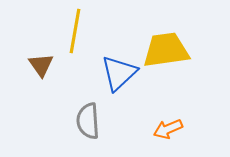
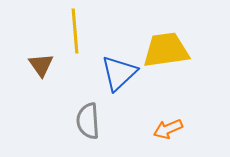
yellow line: rotated 15 degrees counterclockwise
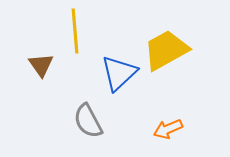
yellow trapezoid: rotated 21 degrees counterclockwise
gray semicircle: rotated 24 degrees counterclockwise
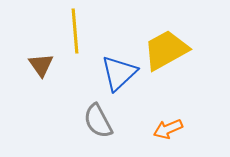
gray semicircle: moved 10 px right
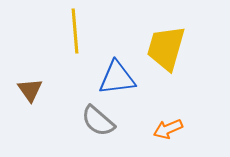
yellow trapezoid: moved 2 px up; rotated 45 degrees counterclockwise
brown triangle: moved 11 px left, 25 px down
blue triangle: moved 2 px left, 5 px down; rotated 36 degrees clockwise
gray semicircle: rotated 21 degrees counterclockwise
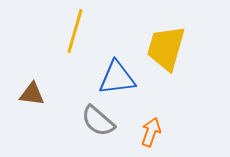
yellow line: rotated 21 degrees clockwise
brown triangle: moved 2 px right, 4 px down; rotated 48 degrees counterclockwise
orange arrow: moved 17 px left, 3 px down; rotated 132 degrees clockwise
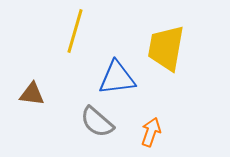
yellow trapezoid: rotated 6 degrees counterclockwise
gray semicircle: moved 1 px left, 1 px down
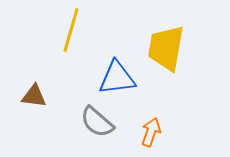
yellow line: moved 4 px left, 1 px up
brown triangle: moved 2 px right, 2 px down
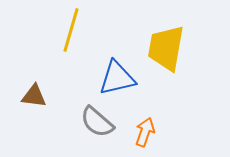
blue triangle: rotated 6 degrees counterclockwise
orange arrow: moved 6 px left
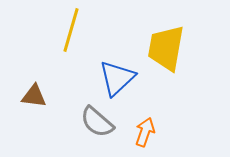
blue triangle: rotated 30 degrees counterclockwise
